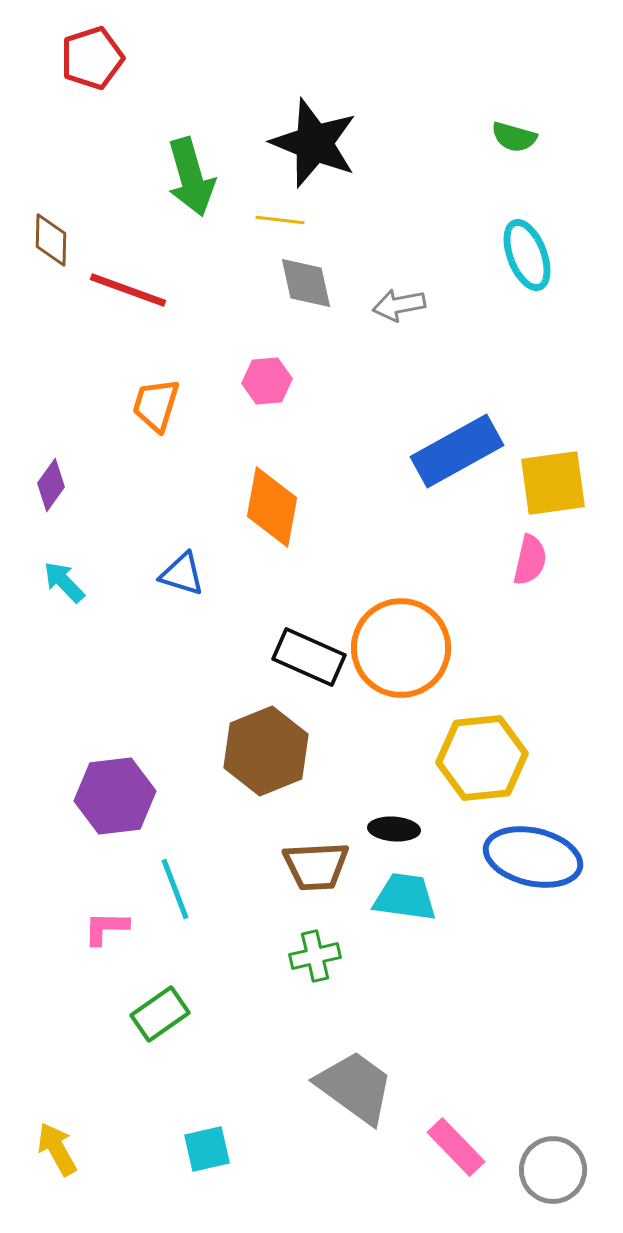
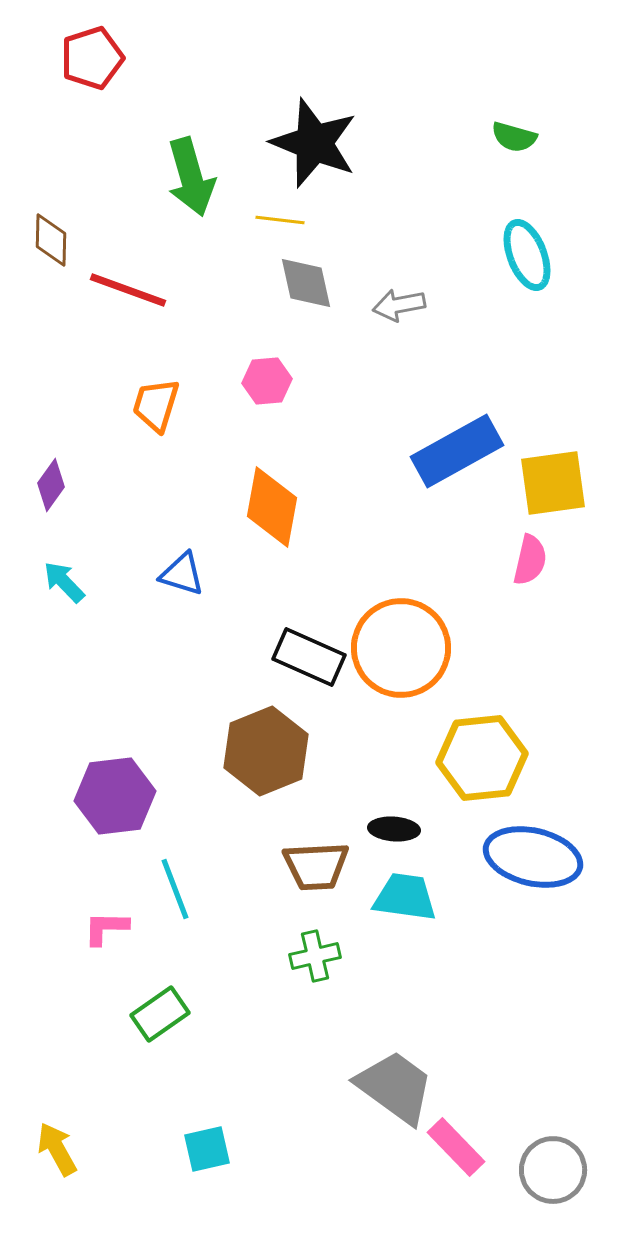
gray trapezoid: moved 40 px right
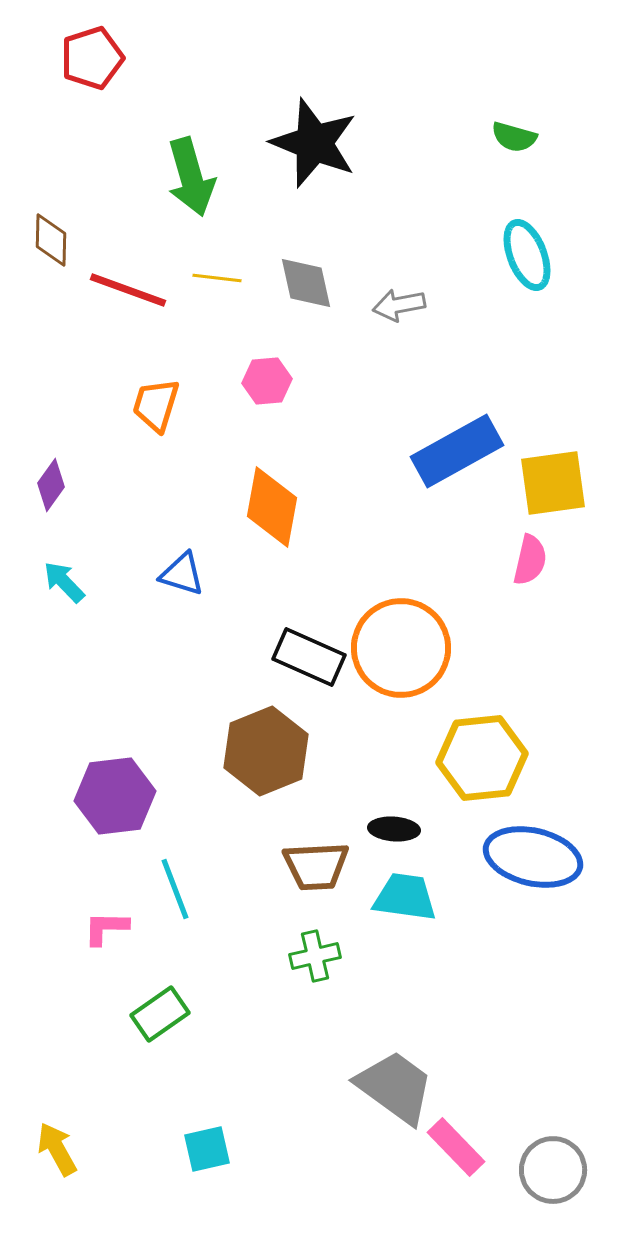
yellow line: moved 63 px left, 58 px down
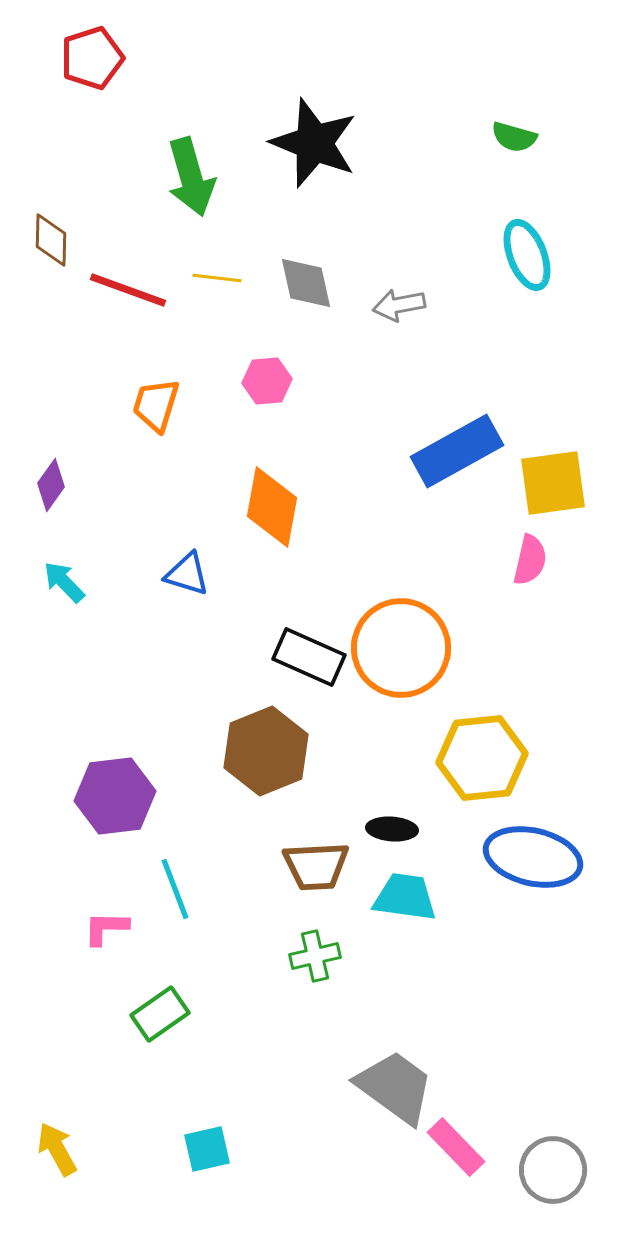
blue triangle: moved 5 px right
black ellipse: moved 2 px left
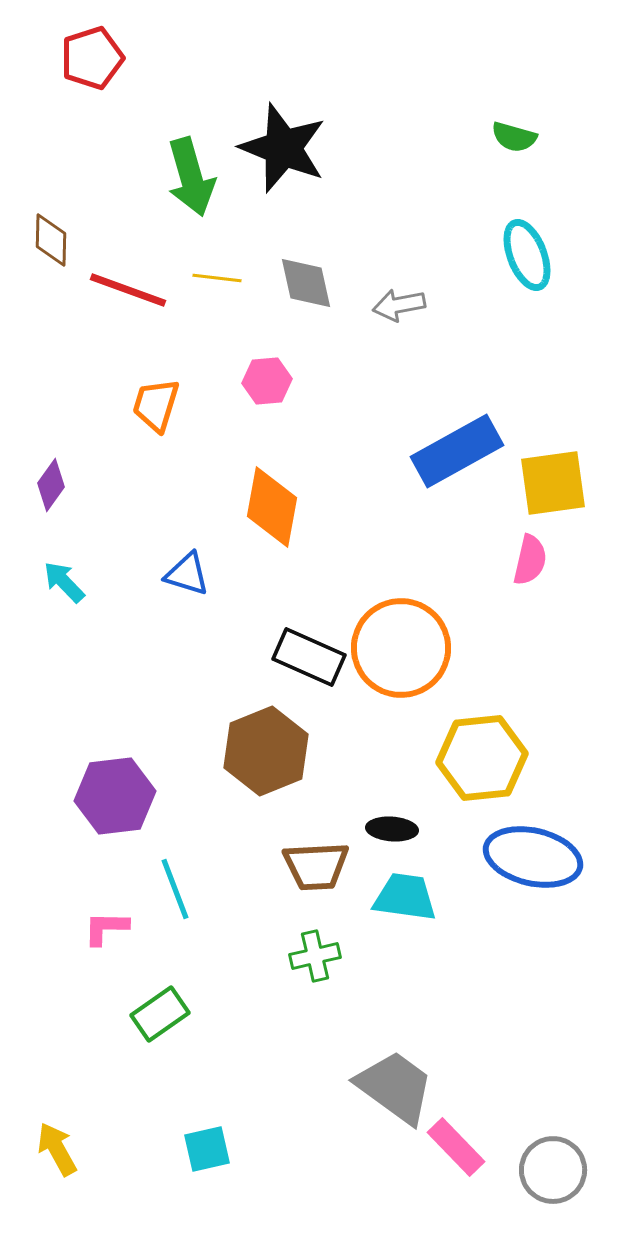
black star: moved 31 px left, 5 px down
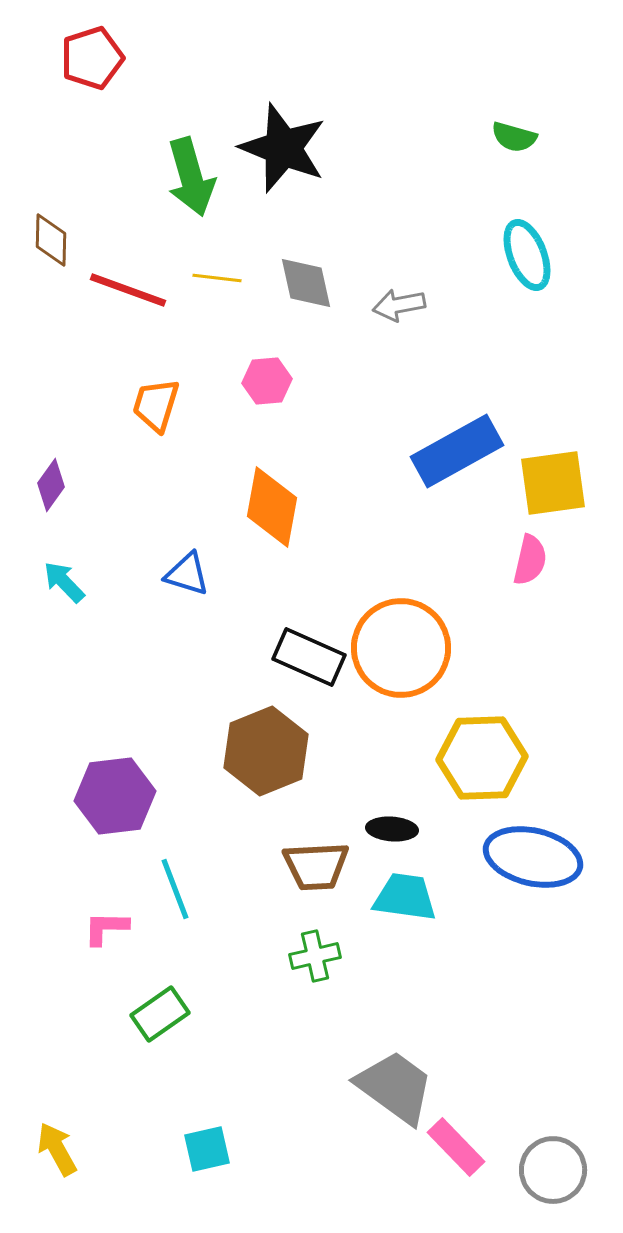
yellow hexagon: rotated 4 degrees clockwise
